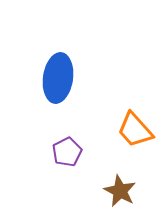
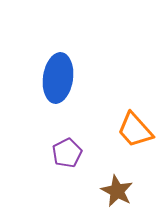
purple pentagon: moved 1 px down
brown star: moved 3 px left
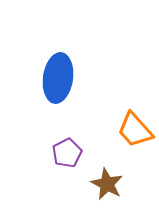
brown star: moved 10 px left, 7 px up
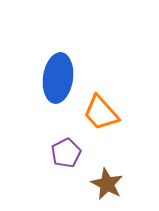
orange trapezoid: moved 34 px left, 17 px up
purple pentagon: moved 1 px left
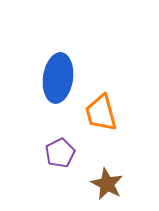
orange trapezoid: rotated 27 degrees clockwise
purple pentagon: moved 6 px left
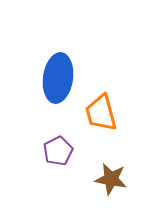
purple pentagon: moved 2 px left, 2 px up
brown star: moved 4 px right, 5 px up; rotated 16 degrees counterclockwise
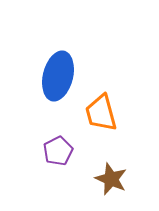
blue ellipse: moved 2 px up; rotated 6 degrees clockwise
brown star: rotated 12 degrees clockwise
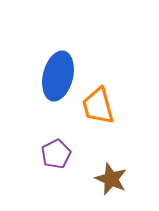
orange trapezoid: moved 3 px left, 7 px up
purple pentagon: moved 2 px left, 3 px down
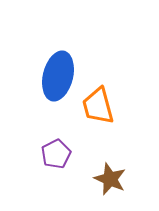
brown star: moved 1 px left
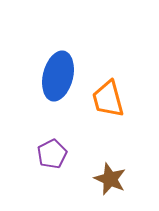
orange trapezoid: moved 10 px right, 7 px up
purple pentagon: moved 4 px left
